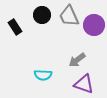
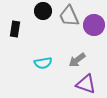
black circle: moved 1 px right, 4 px up
black rectangle: moved 2 px down; rotated 42 degrees clockwise
cyan semicircle: moved 12 px up; rotated 12 degrees counterclockwise
purple triangle: moved 2 px right
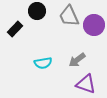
black circle: moved 6 px left
black rectangle: rotated 35 degrees clockwise
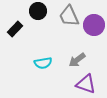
black circle: moved 1 px right
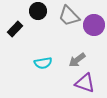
gray trapezoid: rotated 20 degrees counterclockwise
purple triangle: moved 1 px left, 1 px up
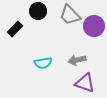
gray trapezoid: moved 1 px right, 1 px up
purple circle: moved 1 px down
gray arrow: rotated 24 degrees clockwise
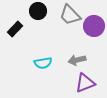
purple triangle: rotated 40 degrees counterclockwise
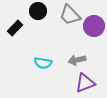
black rectangle: moved 1 px up
cyan semicircle: rotated 18 degrees clockwise
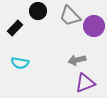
gray trapezoid: moved 1 px down
cyan semicircle: moved 23 px left
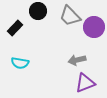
purple circle: moved 1 px down
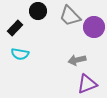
cyan semicircle: moved 9 px up
purple triangle: moved 2 px right, 1 px down
